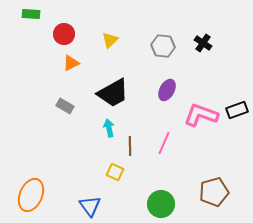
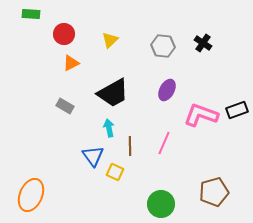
blue triangle: moved 3 px right, 50 px up
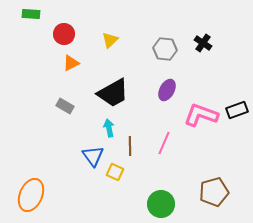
gray hexagon: moved 2 px right, 3 px down
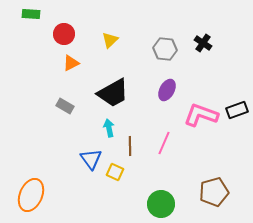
blue triangle: moved 2 px left, 3 px down
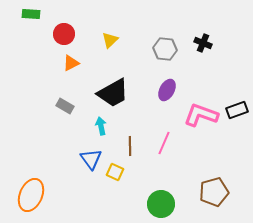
black cross: rotated 12 degrees counterclockwise
cyan arrow: moved 8 px left, 2 px up
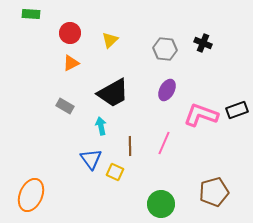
red circle: moved 6 px right, 1 px up
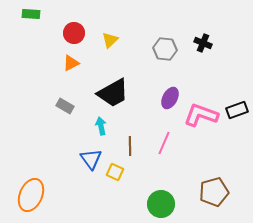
red circle: moved 4 px right
purple ellipse: moved 3 px right, 8 px down
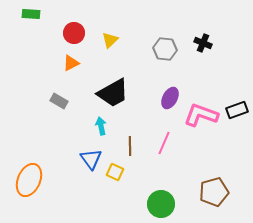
gray rectangle: moved 6 px left, 5 px up
orange ellipse: moved 2 px left, 15 px up
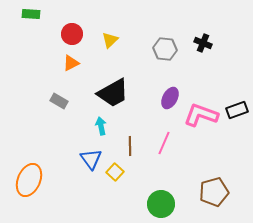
red circle: moved 2 px left, 1 px down
yellow square: rotated 18 degrees clockwise
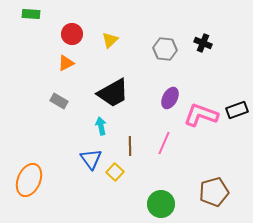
orange triangle: moved 5 px left
